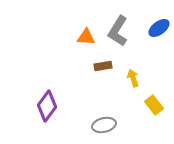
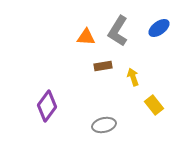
yellow arrow: moved 1 px up
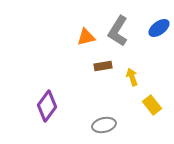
orange triangle: rotated 18 degrees counterclockwise
yellow arrow: moved 1 px left
yellow rectangle: moved 2 px left
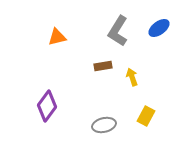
orange triangle: moved 29 px left
yellow rectangle: moved 6 px left, 11 px down; rotated 66 degrees clockwise
